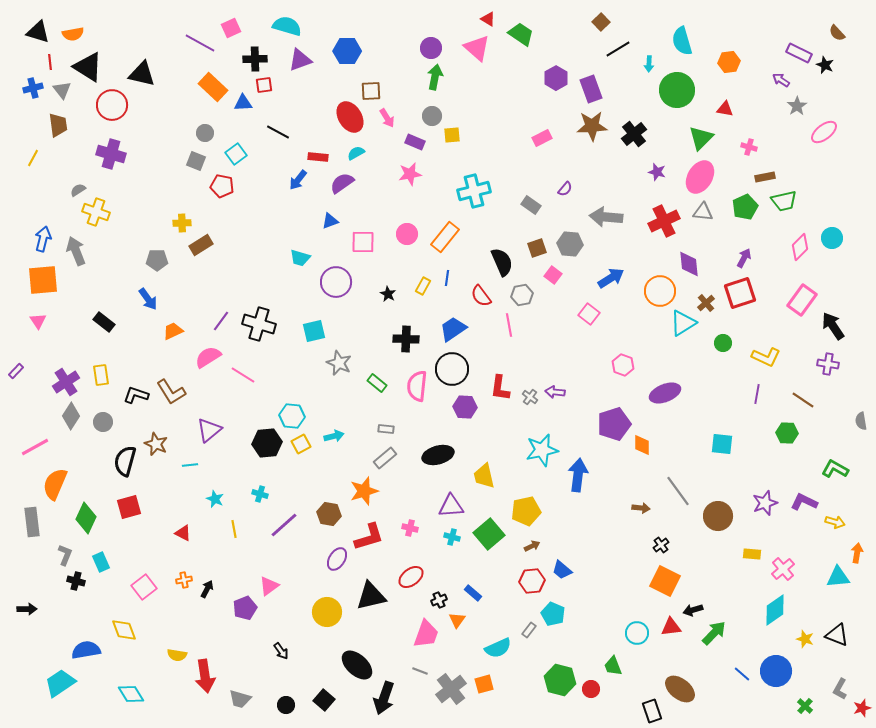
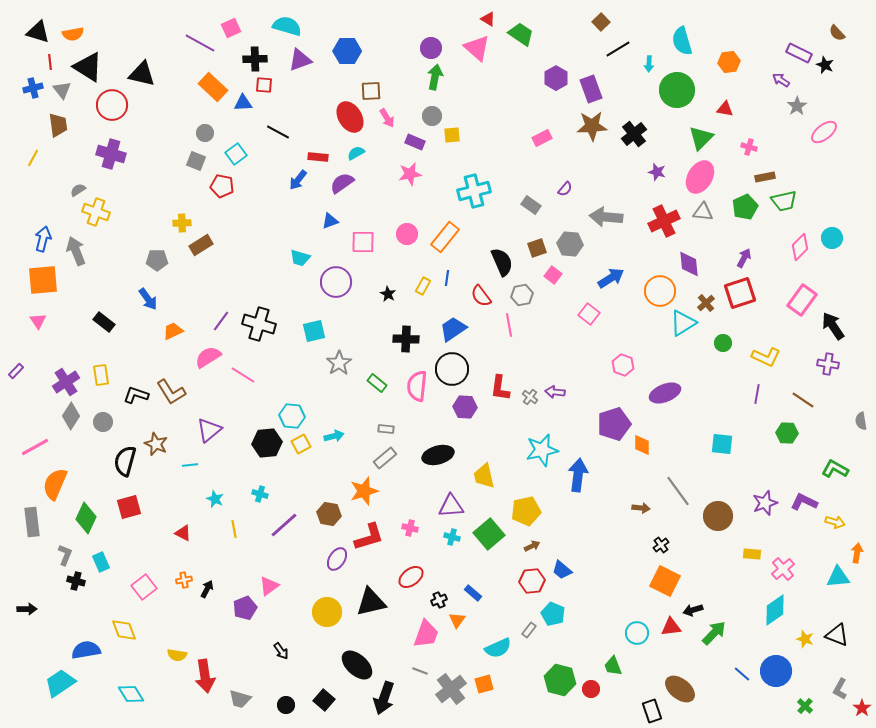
red square at (264, 85): rotated 12 degrees clockwise
gray star at (339, 363): rotated 15 degrees clockwise
black triangle at (371, 596): moved 6 px down
red star at (862, 708): rotated 18 degrees counterclockwise
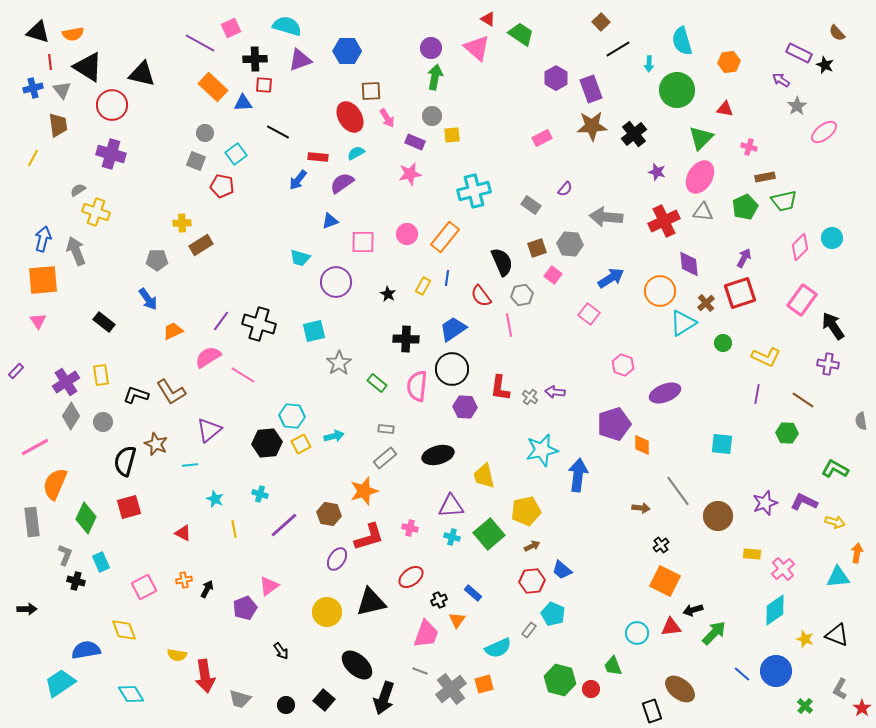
pink square at (144, 587): rotated 10 degrees clockwise
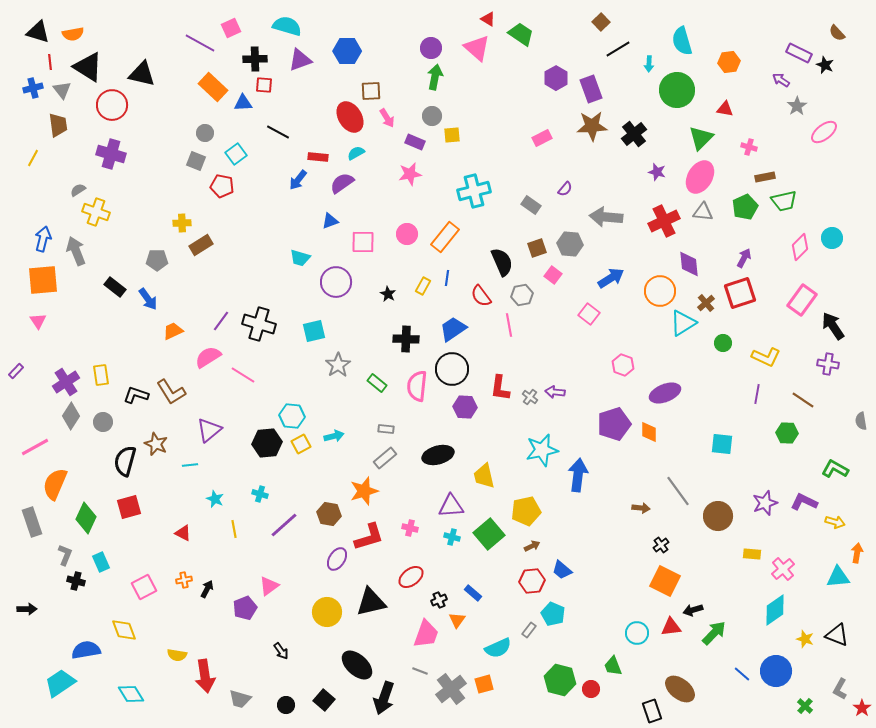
black rectangle at (104, 322): moved 11 px right, 35 px up
gray star at (339, 363): moved 1 px left, 2 px down
orange diamond at (642, 445): moved 7 px right, 13 px up
gray rectangle at (32, 522): rotated 12 degrees counterclockwise
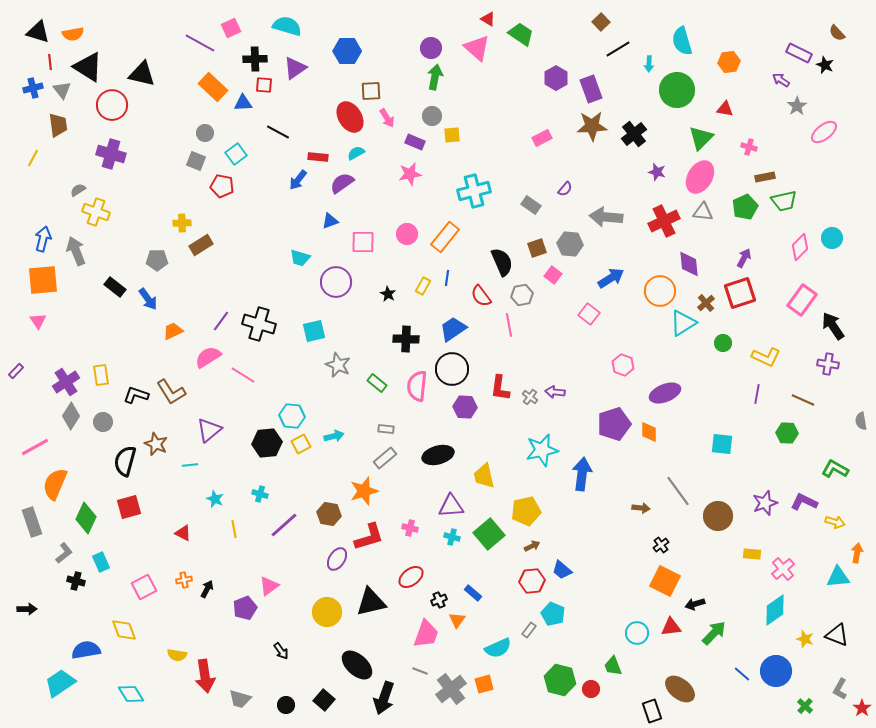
purple triangle at (300, 60): moved 5 px left, 8 px down; rotated 15 degrees counterclockwise
gray star at (338, 365): rotated 15 degrees counterclockwise
brown line at (803, 400): rotated 10 degrees counterclockwise
blue arrow at (578, 475): moved 4 px right, 1 px up
gray L-shape at (65, 555): moved 1 px left, 2 px up; rotated 30 degrees clockwise
black arrow at (693, 610): moved 2 px right, 6 px up
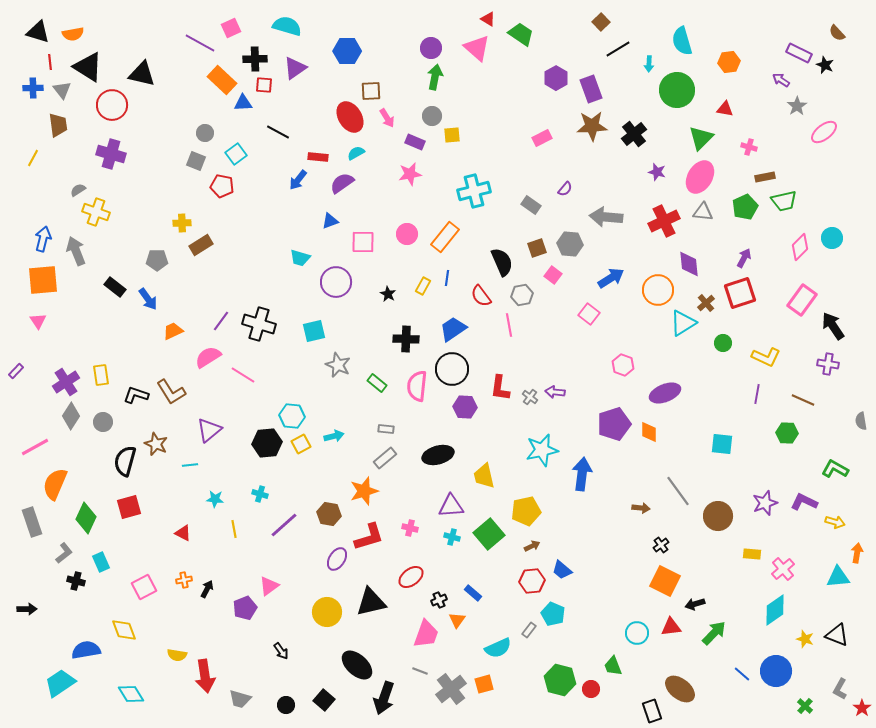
orange rectangle at (213, 87): moved 9 px right, 7 px up
blue cross at (33, 88): rotated 12 degrees clockwise
orange circle at (660, 291): moved 2 px left, 1 px up
cyan star at (215, 499): rotated 18 degrees counterclockwise
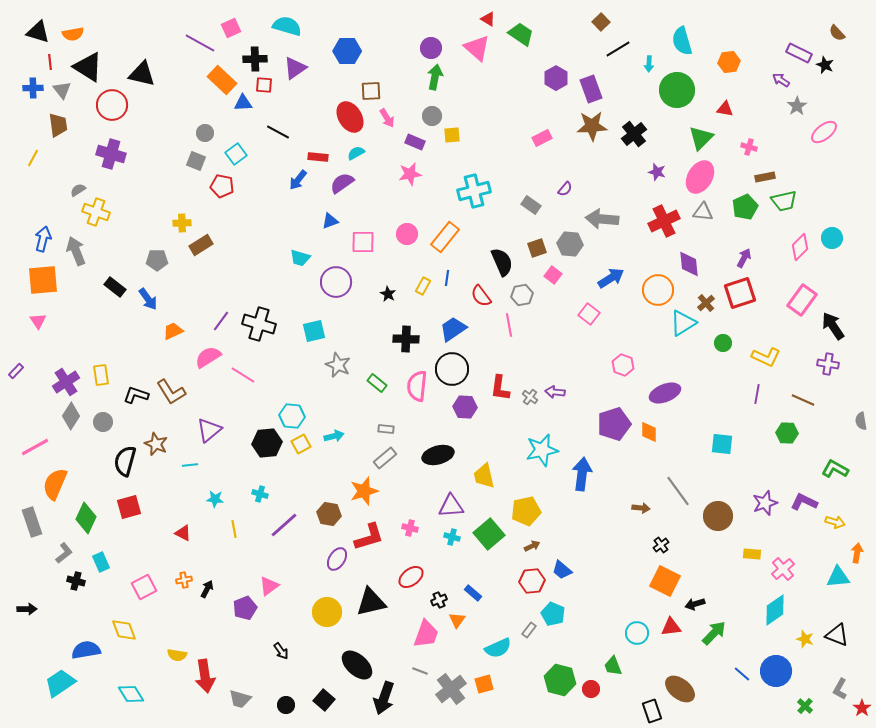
gray arrow at (606, 217): moved 4 px left, 2 px down
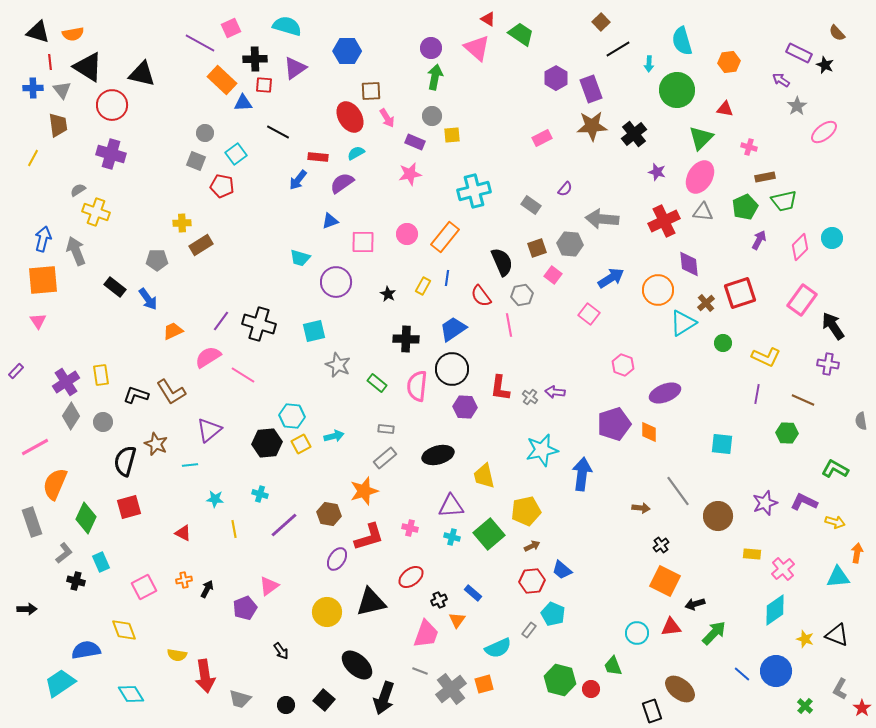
purple arrow at (744, 258): moved 15 px right, 18 px up
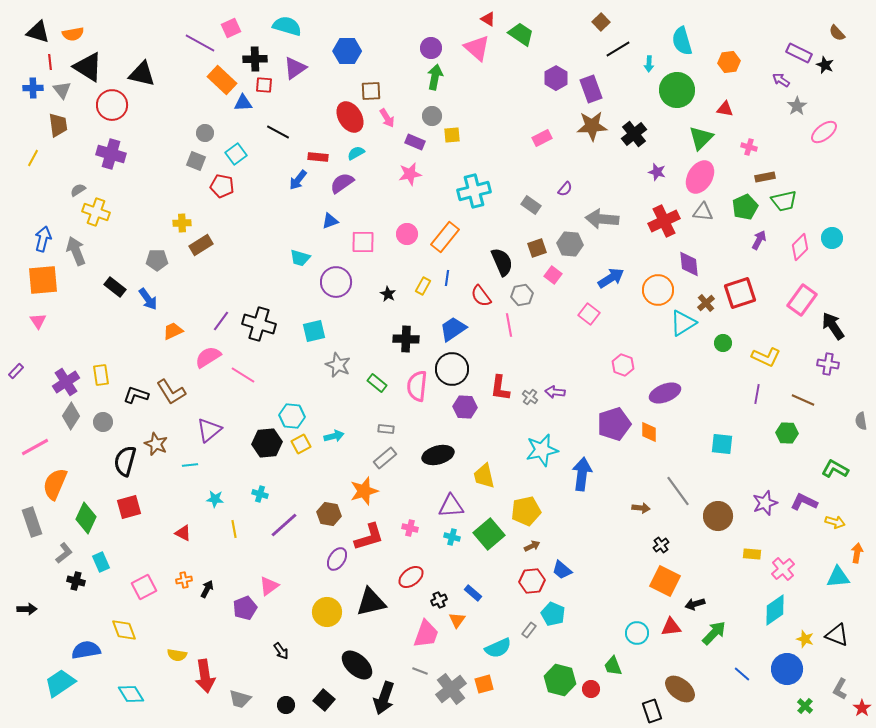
blue circle at (776, 671): moved 11 px right, 2 px up
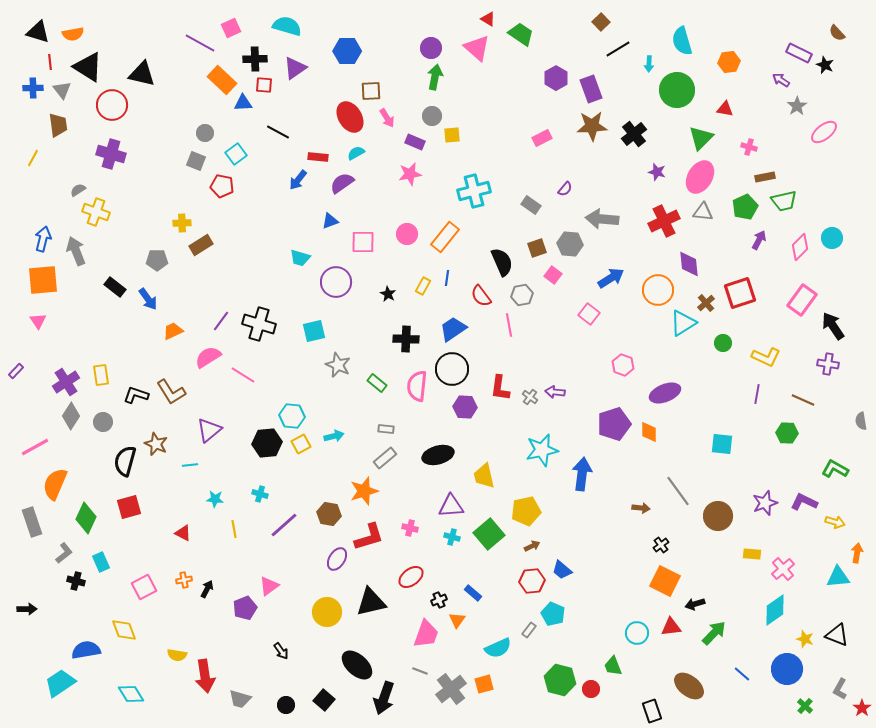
brown ellipse at (680, 689): moved 9 px right, 3 px up
